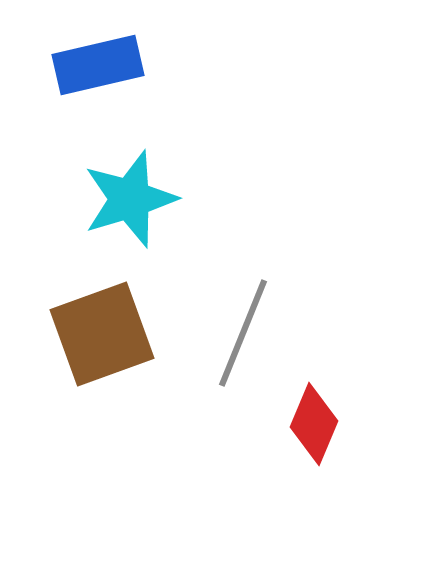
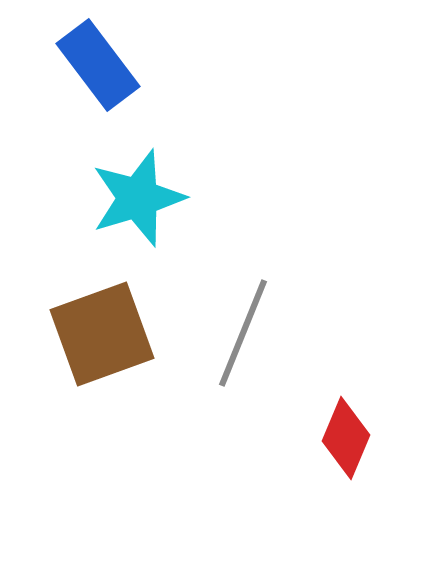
blue rectangle: rotated 66 degrees clockwise
cyan star: moved 8 px right, 1 px up
red diamond: moved 32 px right, 14 px down
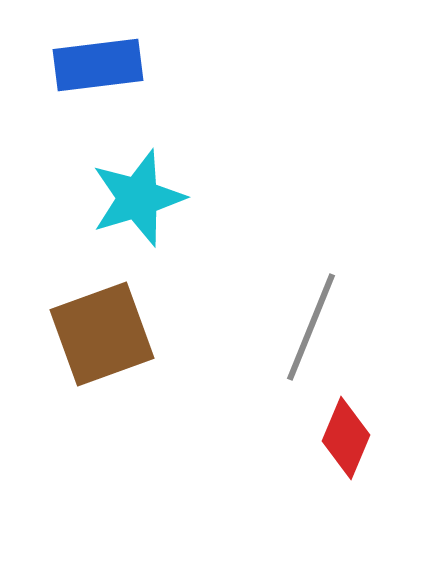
blue rectangle: rotated 60 degrees counterclockwise
gray line: moved 68 px right, 6 px up
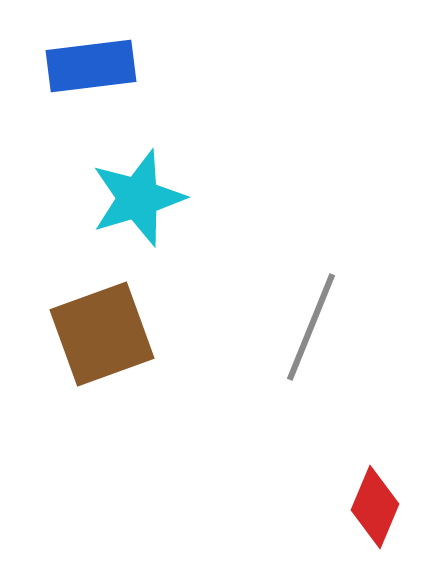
blue rectangle: moved 7 px left, 1 px down
red diamond: moved 29 px right, 69 px down
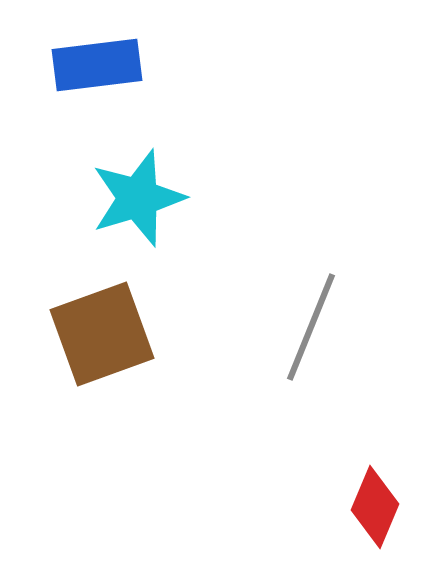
blue rectangle: moved 6 px right, 1 px up
